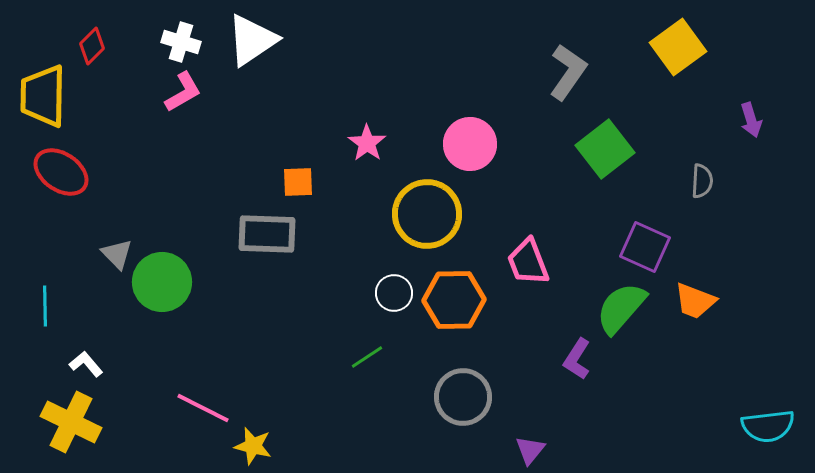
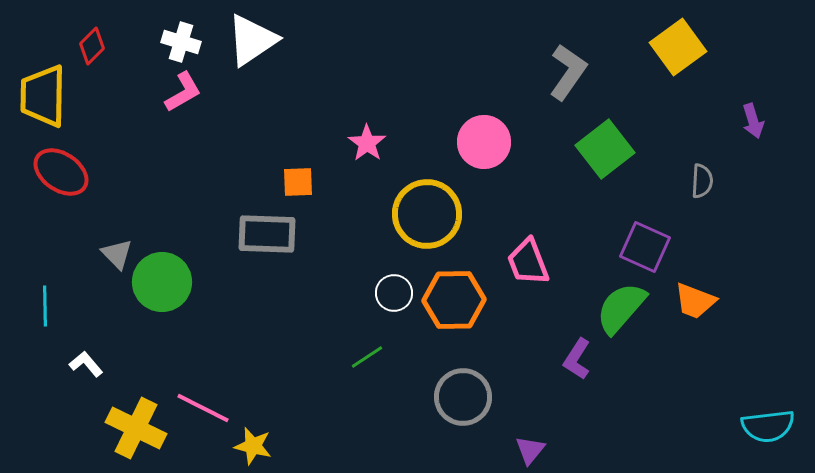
purple arrow: moved 2 px right, 1 px down
pink circle: moved 14 px right, 2 px up
yellow cross: moved 65 px right, 6 px down
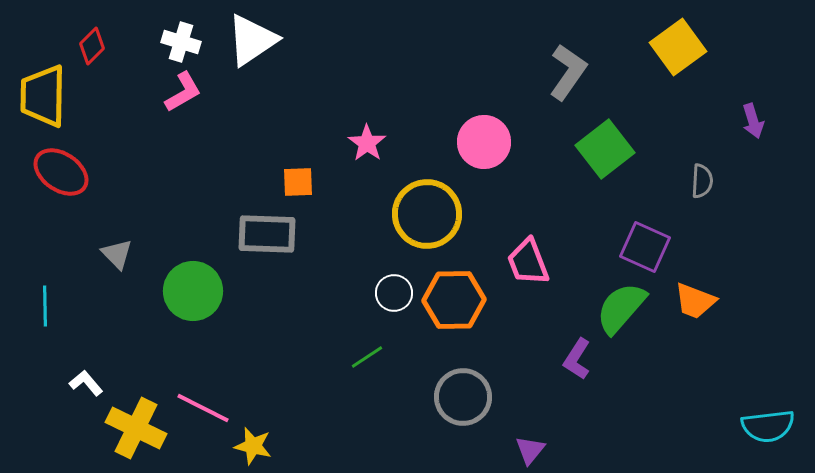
green circle: moved 31 px right, 9 px down
white L-shape: moved 19 px down
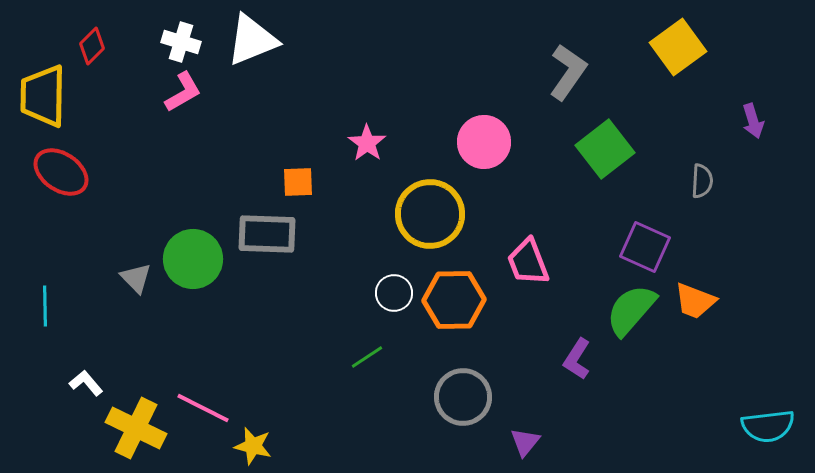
white triangle: rotated 12 degrees clockwise
yellow circle: moved 3 px right
gray triangle: moved 19 px right, 24 px down
green circle: moved 32 px up
green semicircle: moved 10 px right, 2 px down
purple triangle: moved 5 px left, 8 px up
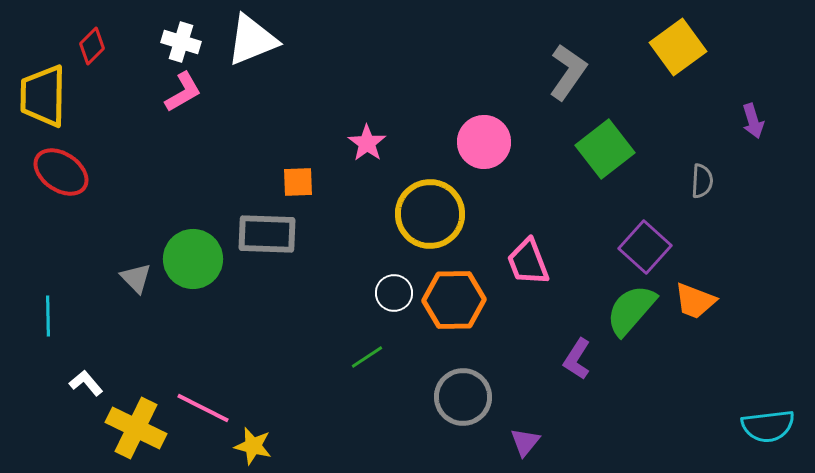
purple square: rotated 18 degrees clockwise
cyan line: moved 3 px right, 10 px down
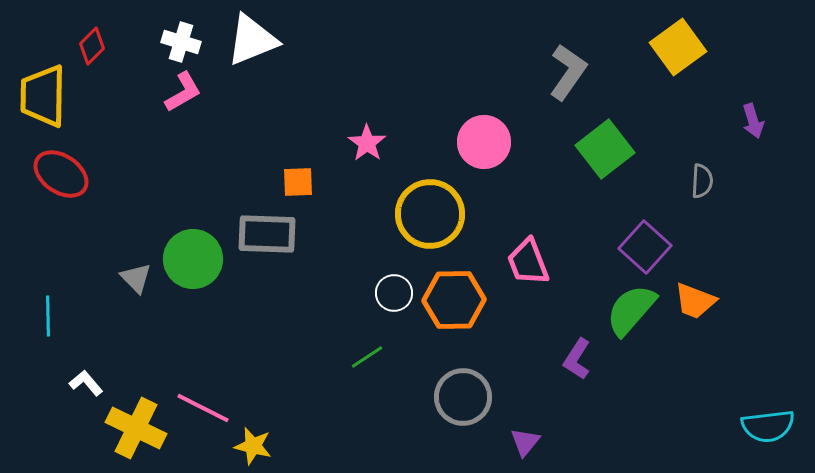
red ellipse: moved 2 px down
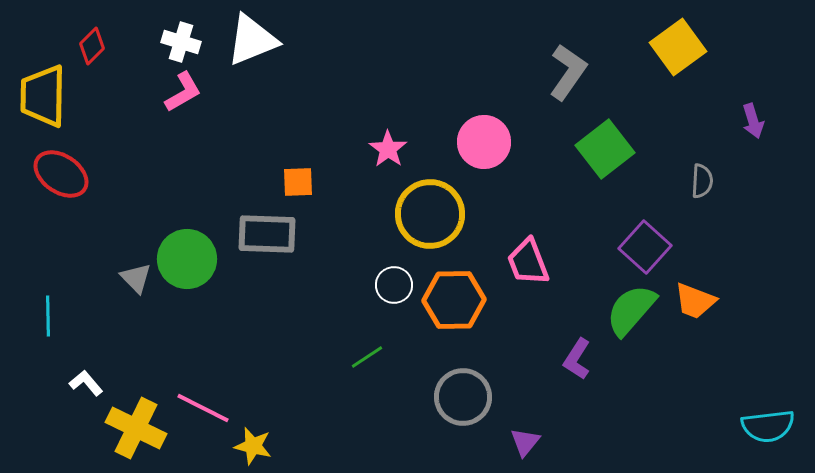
pink star: moved 21 px right, 6 px down
green circle: moved 6 px left
white circle: moved 8 px up
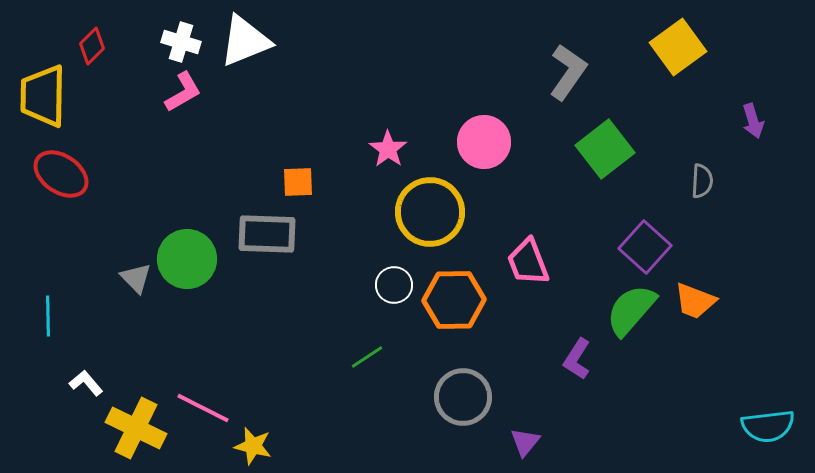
white triangle: moved 7 px left, 1 px down
yellow circle: moved 2 px up
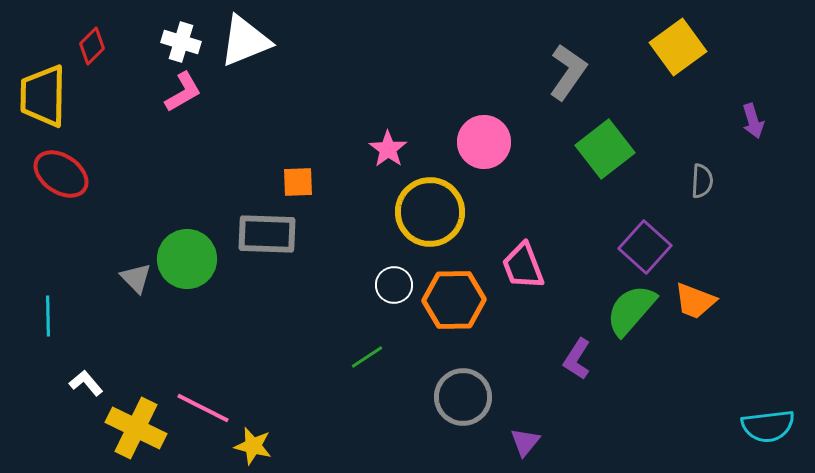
pink trapezoid: moved 5 px left, 4 px down
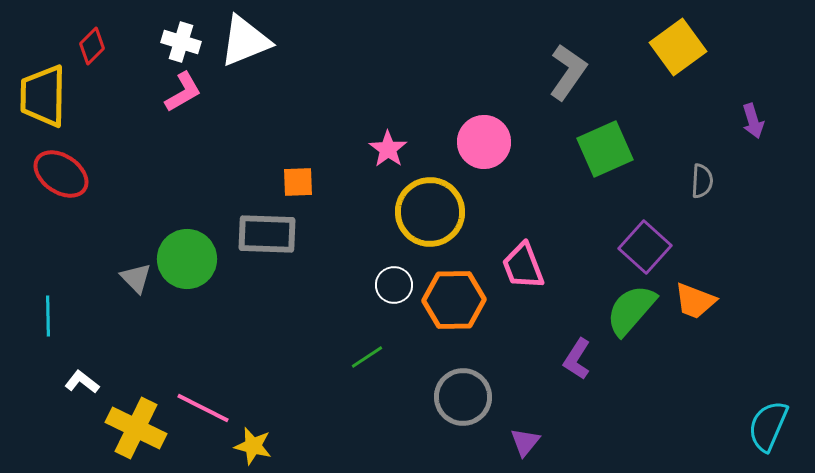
green square: rotated 14 degrees clockwise
white L-shape: moved 4 px left, 1 px up; rotated 12 degrees counterclockwise
cyan semicircle: rotated 120 degrees clockwise
